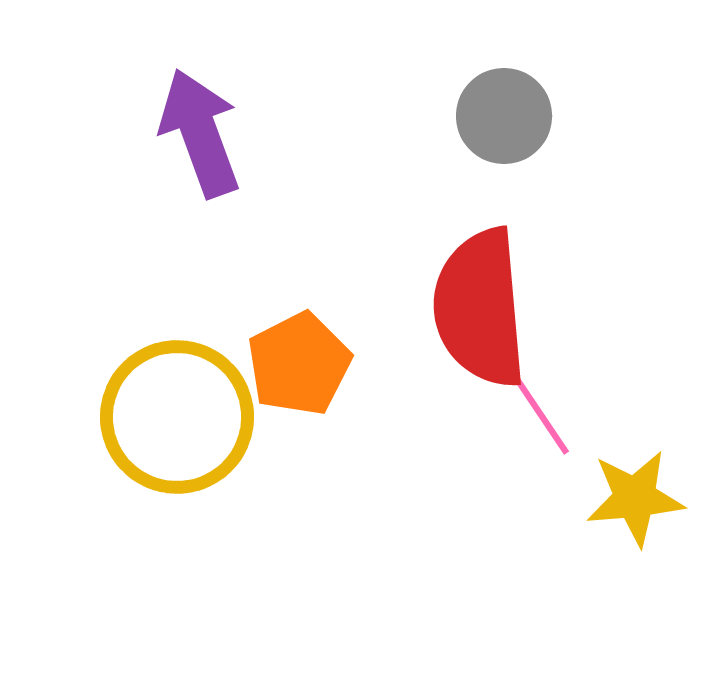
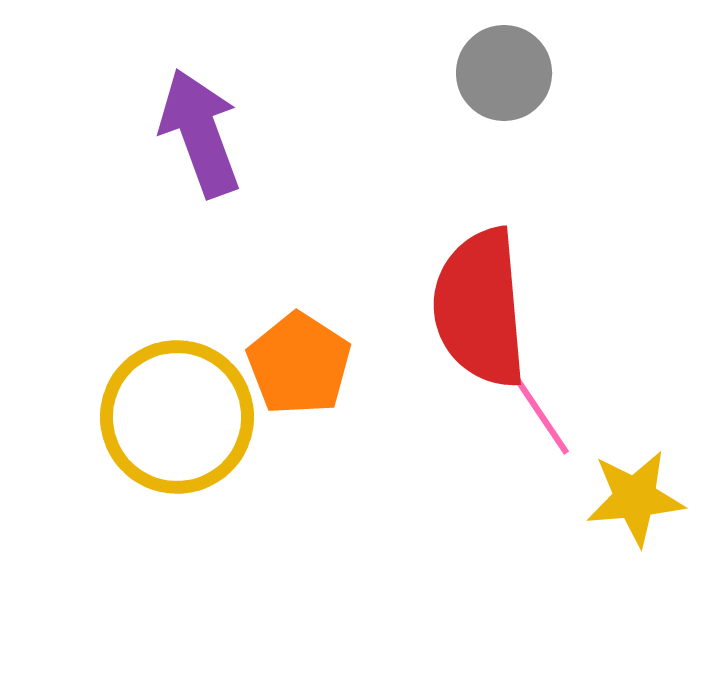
gray circle: moved 43 px up
orange pentagon: rotated 12 degrees counterclockwise
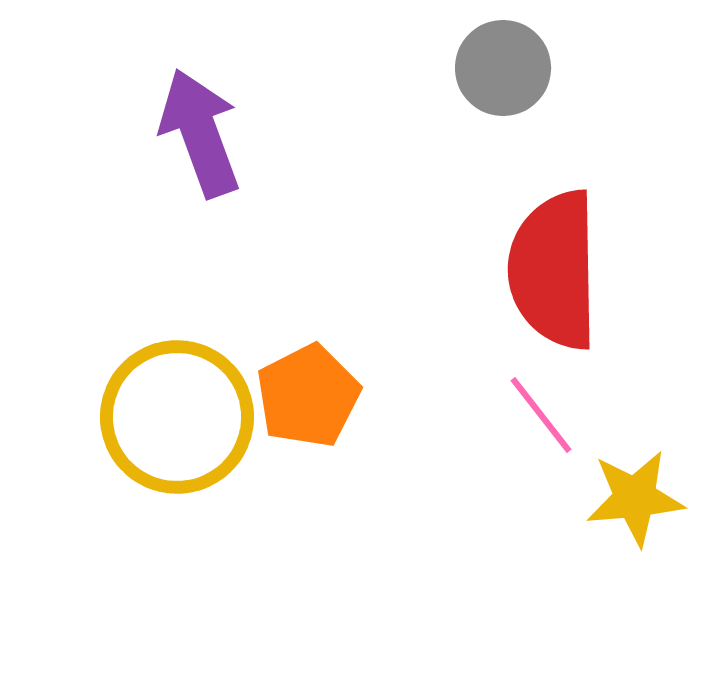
gray circle: moved 1 px left, 5 px up
red semicircle: moved 74 px right, 38 px up; rotated 4 degrees clockwise
orange pentagon: moved 9 px right, 32 px down; rotated 12 degrees clockwise
pink line: rotated 4 degrees counterclockwise
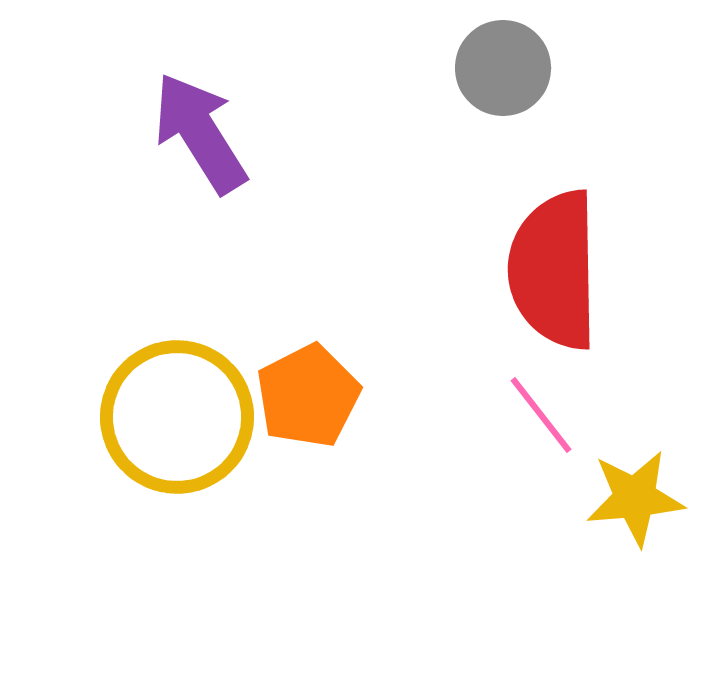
purple arrow: rotated 12 degrees counterclockwise
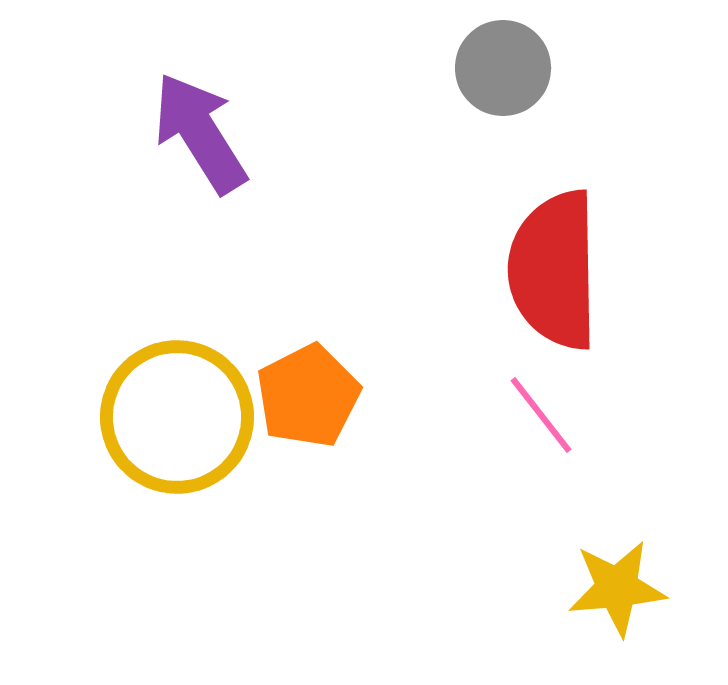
yellow star: moved 18 px left, 90 px down
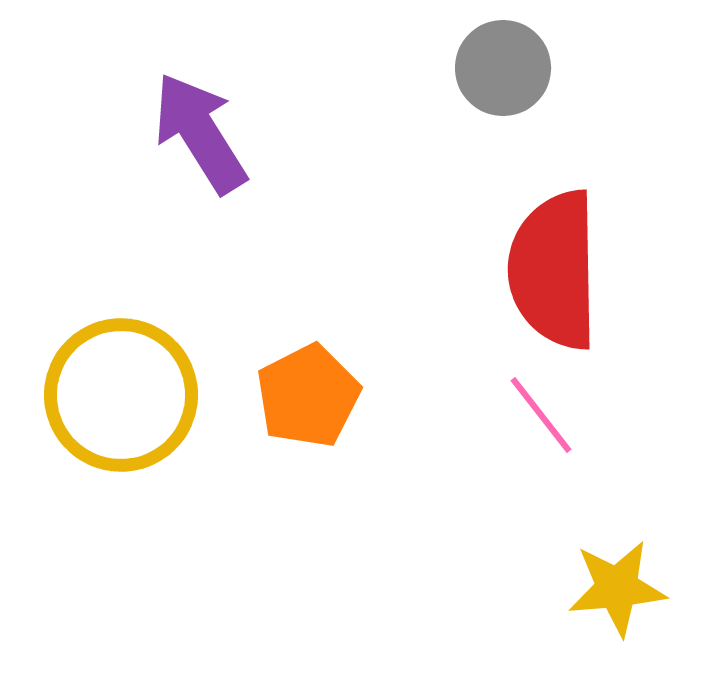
yellow circle: moved 56 px left, 22 px up
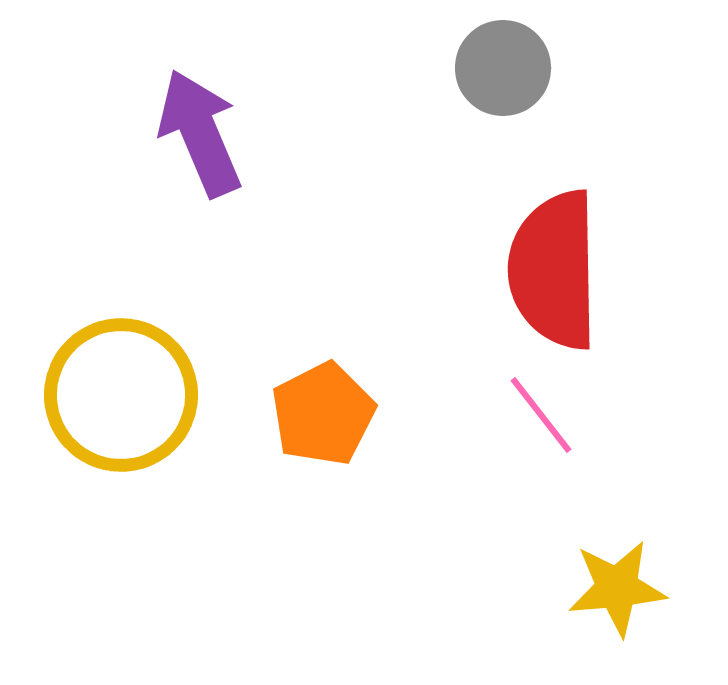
purple arrow: rotated 9 degrees clockwise
orange pentagon: moved 15 px right, 18 px down
